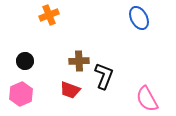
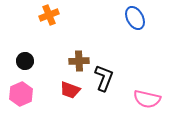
blue ellipse: moved 4 px left
black L-shape: moved 2 px down
pink semicircle: rotated 48 degrees counterclockwise
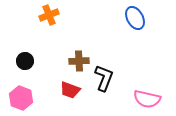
pink hexagon: moved 4 px down; rotated 15 degrees counterclockwise
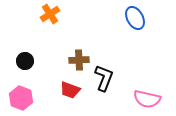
orange cross: moved 1 px right, 1 px up; rotated 12 degrees counterclockwise
brown cross: moved 1 px up
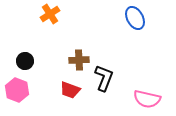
pink hexagon: moved 4 px left, 8 px up
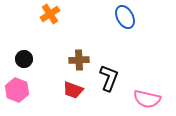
blue ellipse: moved 10 px left, 1 px up
black circle: moved 1 px left, 2 px up
black L-shape: moved 5 px right
red trapezoid: moved 3 px right
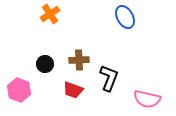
black circle: moved 21 px right, 5 px down
pink hexagon: moved 2 px right
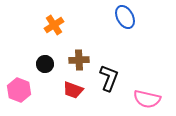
orange cross: moved 4 px right, 11 px down
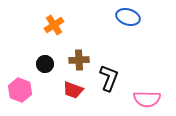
blue ellipse: moved 3 px right; rotated 45 degrees counterclockwise
pink hexagon: moved 1 px right
pink semicircle: rotated 12 degrees counterclockwise
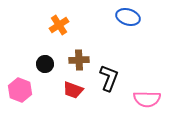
orange cross: moved 5 px right
